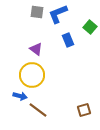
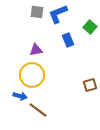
purple triangle: moved 1 px down; rotated 48 degrees counterclockwise
brown square: moved 6 px right, 25 px up
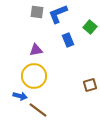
yellow circle: moved 2 px right, 1 px down
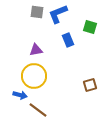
green square: rotated 24 degrees counterclockwise
blue arrow: moved 1 px up
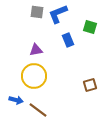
blue arrow: moved 4 px left, 5 px down
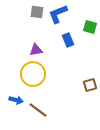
yellow circle: moved 1 px left, 2 px up
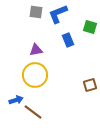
gray square: moved 1 px left
yellow circle: moved 2 px right, 1 px down
blue arrow: rotated 32 degrees counterclockwise
brown line: moved 5 px left, 2 px down
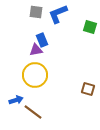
blue rectangle: moved 26 px left
brown square: moved 2 px left, 4 px down; rotated 32 degrees clockwise
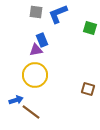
green square: moved 1 px down
brown line: moved 2 px left
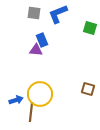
gray square: moved 2 px left, 1 px down
purple triangle: rotated 16 degrees clockwise
yellow circle: moved 5 px right, 19 px down
brown line: rotated 60 degrees clockwise
